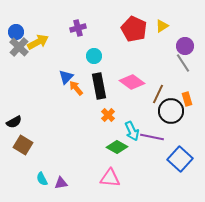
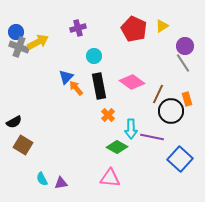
gray cross: rotated 24 degrees counterclockwise
cyan arrow: moved 1 px left, 2 px up; rotated 24 degrees clockwise
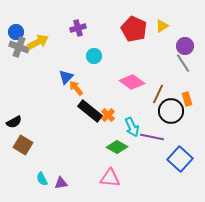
black rectangle: moved 9 px left, 25 px down; rotated 40 degrees counterclockwise
cyan arrow: moved 1 px right, 2 px up; rotated 24 degrees counterclockwise
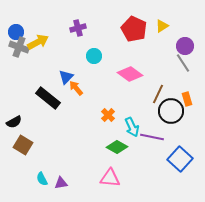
pink diamond: moved 2 px left, 8 px up
black rectangle: moved 42 px left, 13 px up
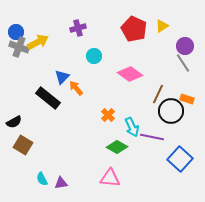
blue triangle: moved 4 px left
orange rectangle: rotated 56 degrees counterclockwise
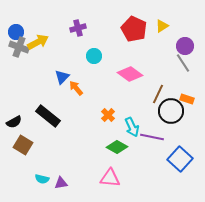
black rectangle: moved 18 px down
cyan semicircle: rotated 48 degrees counterclockwise
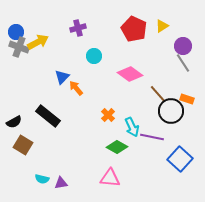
purple circle: moved 2 px left
brown line: rotated 66 degrees counterclockwise
